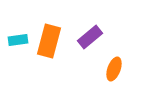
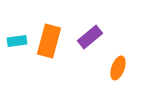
cyan rectangle: moved 1 px left, 1 px down
orange ellipse: moved 4 px right, 1 px up
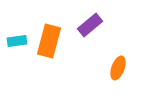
purple rectangle: moved 12 px up
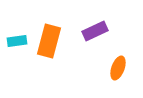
purple rectangle: moved 5 px right, 6 px down; rotated 15 degrees clockwise
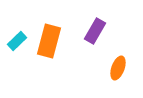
purple rectangle: rotated 35 degrees counterclockwise
cyan rectangle: rotated 36 degrees counterclockwise
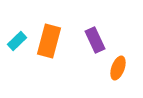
purple rectangle: moved 9 px down; rotated 55 degrees counterclockwise
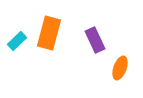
orange rectangle: moved 8 px up
orange ellipse: moved 2 px right
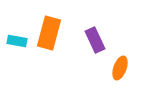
cyan rectangle: rotated 54 degrees clockwise
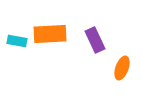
orange rectangle: moved 1 px right, 1 px down; rotated 72 degrees clockwise
orange ellipse: moved 2 px right
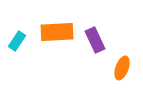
orange rectangle: moved 7 px right, 2 px up
cyan rectangle: rotated 66 degrees counterclockwise
